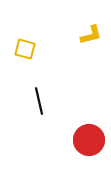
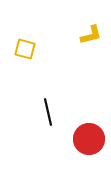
black line: moved 9 px right, 11 px down
red circle: moved 1 px up
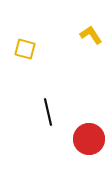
yellow L-shape: rotated 110 degrees counterclockwise
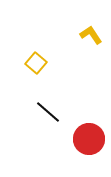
yellow square: moved 11 px right, 14 px down; rotated 25 degrees clockwise
black line: rotated 36 degrees counterclockwise
